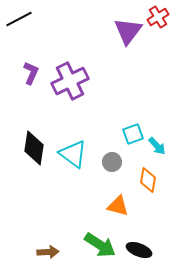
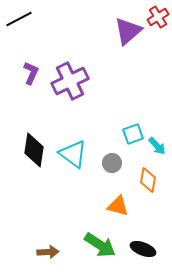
purple triangle: rotated 12 degrees clockwise
black diamond: moved 2 px down
gray circle: moved 1 px down
black ellipse: moved 4 px right, 1 px up
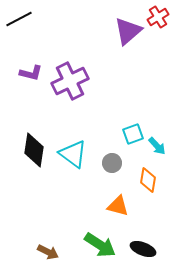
purple L-shape: rotated 80 degrees clockwise
brown arrow: rotated 30 degrees clockwise
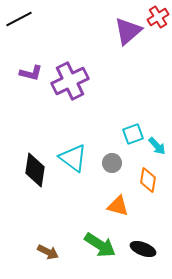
black diamond: moved 1 px right, 20 px down
cyan triangle: moved 4 px down
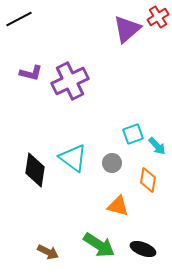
purple triangle: moved 1 px left, 2 px up
green arrow: moved 1 px left
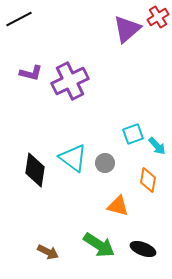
gray circle: moved 7 px left
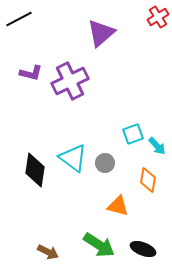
purple triangle: moved 26 px left, 4 px down
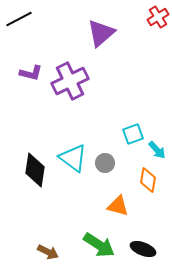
cyan arrow: moved 4 px down
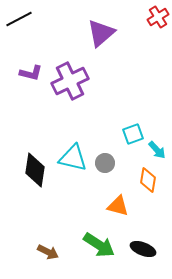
cyan triangle: rotated 24 degrees counterclockwise
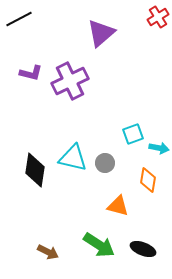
cyan arrow: moved 2 px right, 2 px up; rotated 36 degrees counterclockwise
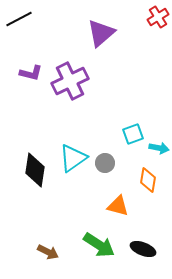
cyan triangle: rotated 48 degrees counterclockwise
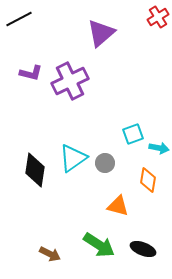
brown arrow: moved 2 px right, 2 px down
